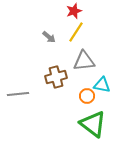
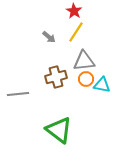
red star: rotated 21 degrees counterclockwise
orange circle: moved 1 px left, 17 px up
green triangle: moved 34 px left, 6 px down
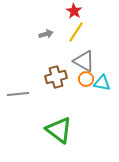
gray arrow: moved 3 px left, 3 px up; rotated 56 degrees counterclockwise
gray triangle: rotated 35 degrees clockwise
cyan triangle: moved 2 px up
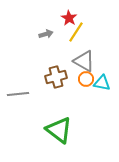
red star: moved 5 px left, 7 px down
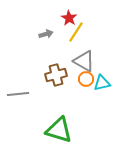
brown cross: moved 2 px up
cyan triangle: rotated 24 degrees counterclockwise
green triangle: rotated 20 degrees counterclockwise
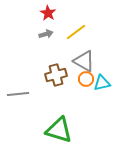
red star: moved 21 px left, 5 px up
yellow line: rotated 20 degrees clockwise
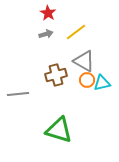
orange circle: moved 1 px right, 1 px down
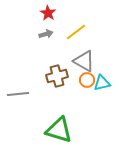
brown cross: moved 1 px right, 1 px down
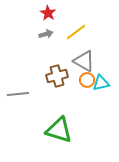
cyan triangle: moved 1 px left
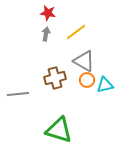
red star: rotated 21 degrees counterclockwise
gray arrow: rotated 64 degrees counterclockwise
brown cross: moved 2 px left, 2 px down
cyan triangle: moved 4 px right, 2 px down
